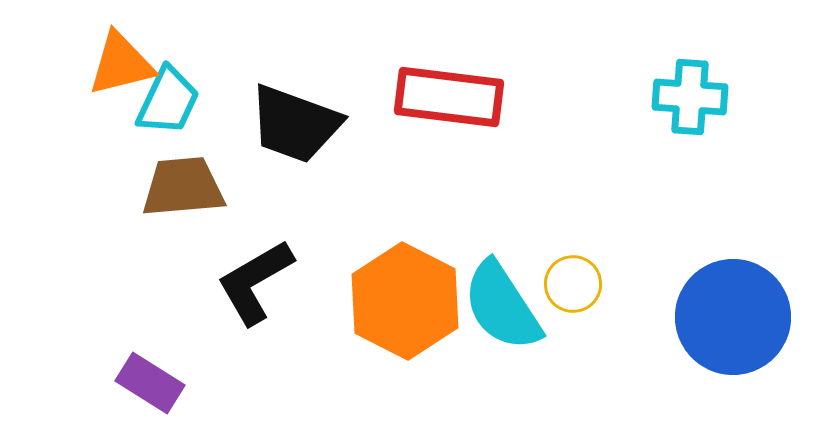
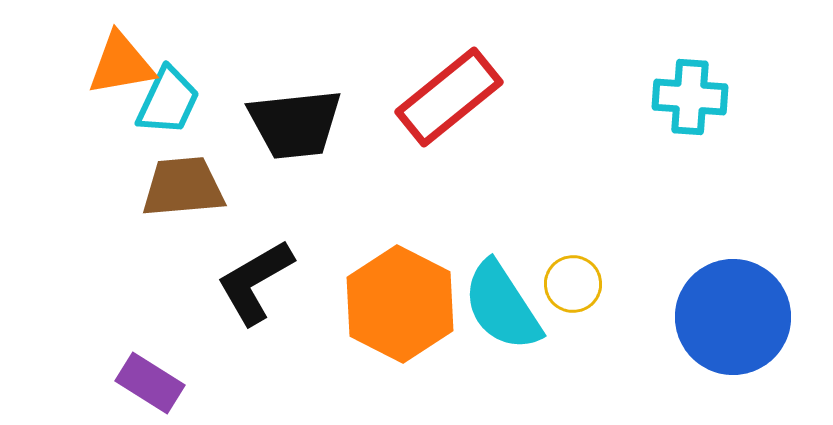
orange triangle: rotated 4 degrees clockwise
red rectangle: rotated 46 degrees counterclockwise
black trapezoid: rotated 26 degrees counterclockwise
orange hexagon: moved 5 px left, 3 px down
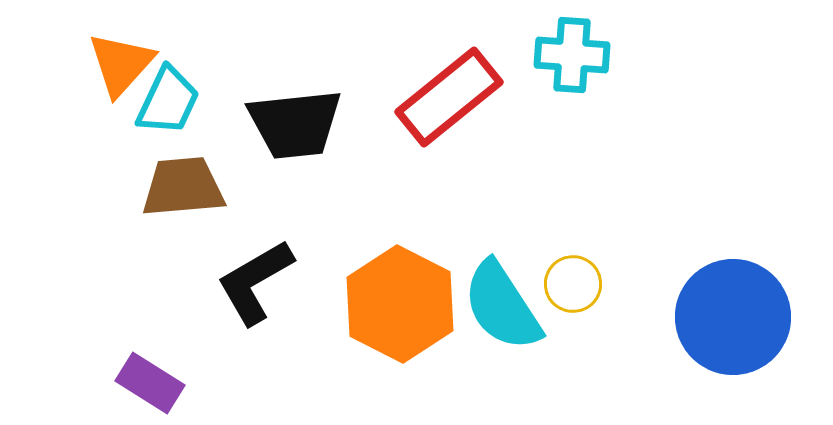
orange triangle: rotated 38 degrees counterclockwise
cyan cross: moved 118 px left, 42 px up
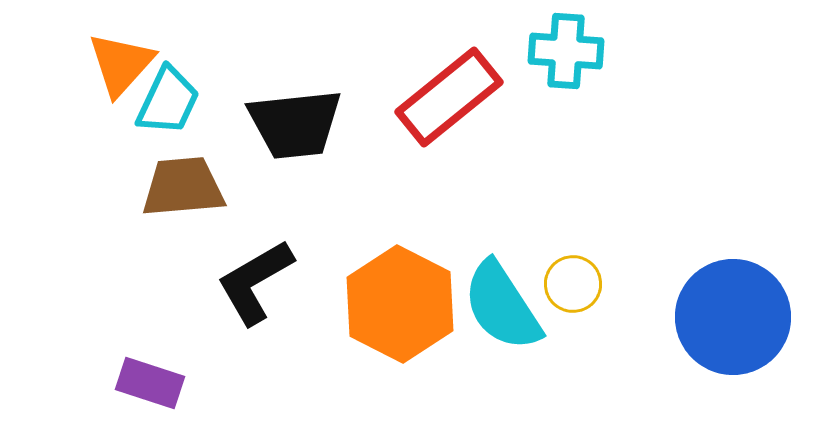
cyan cross: moved 6 px left, 4 px up
purple rectangle: rotated 14 degrees counterclockwise
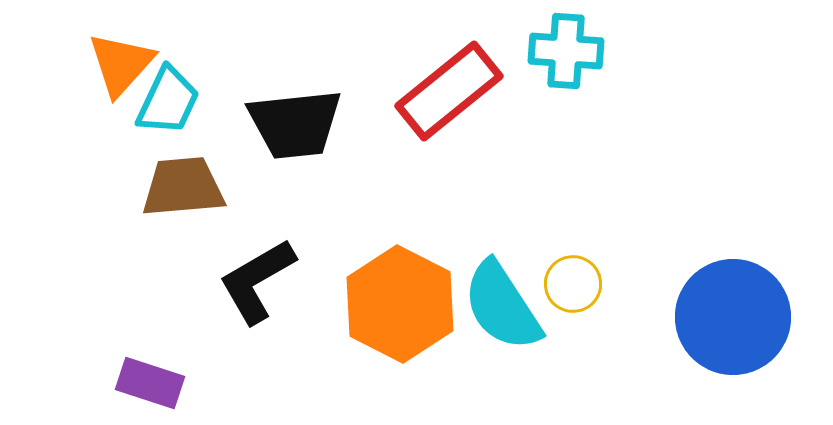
red rectangle: moved 6 px up
black L-shape: moved 2 px right, 1 px up
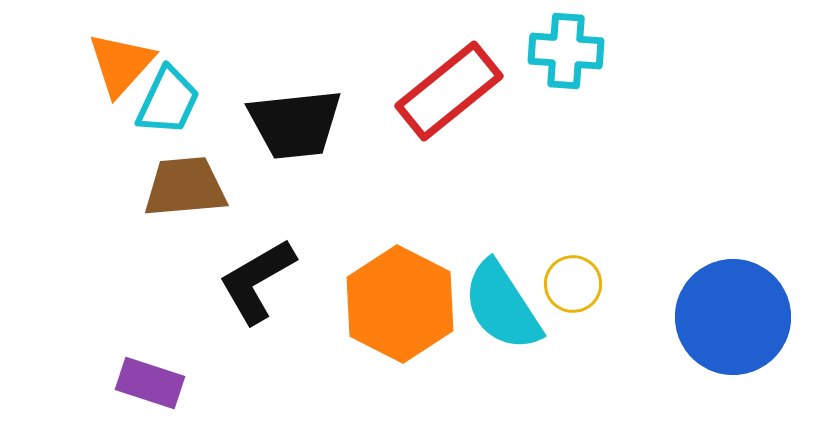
brown trapezoid: moved 2 px right
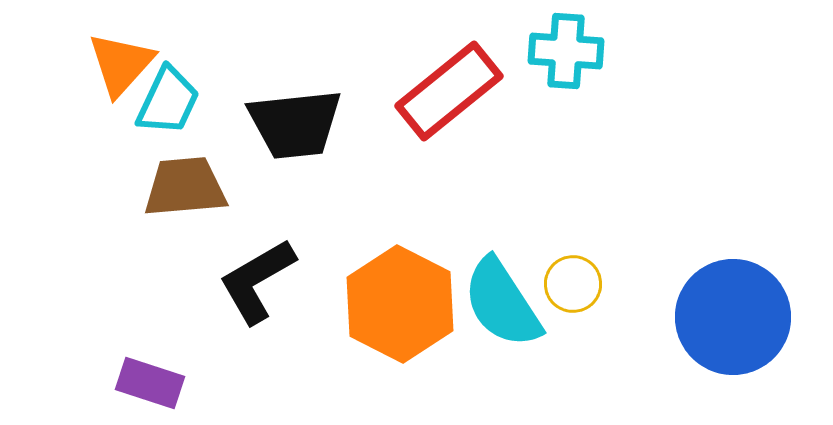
cyan semicircle: moved 3 px up
